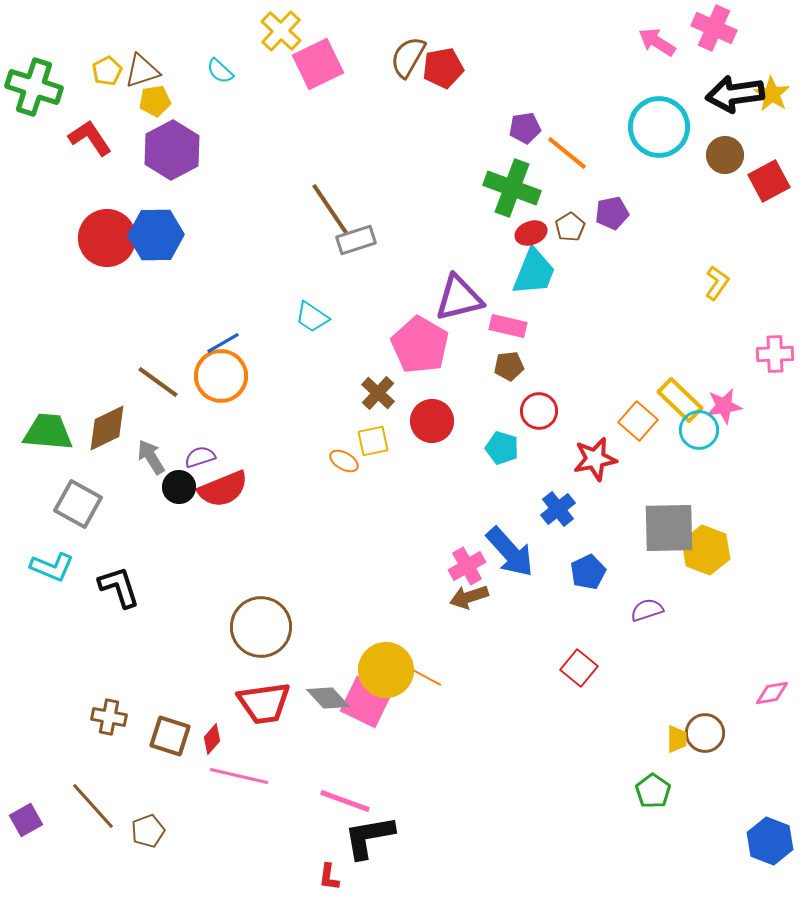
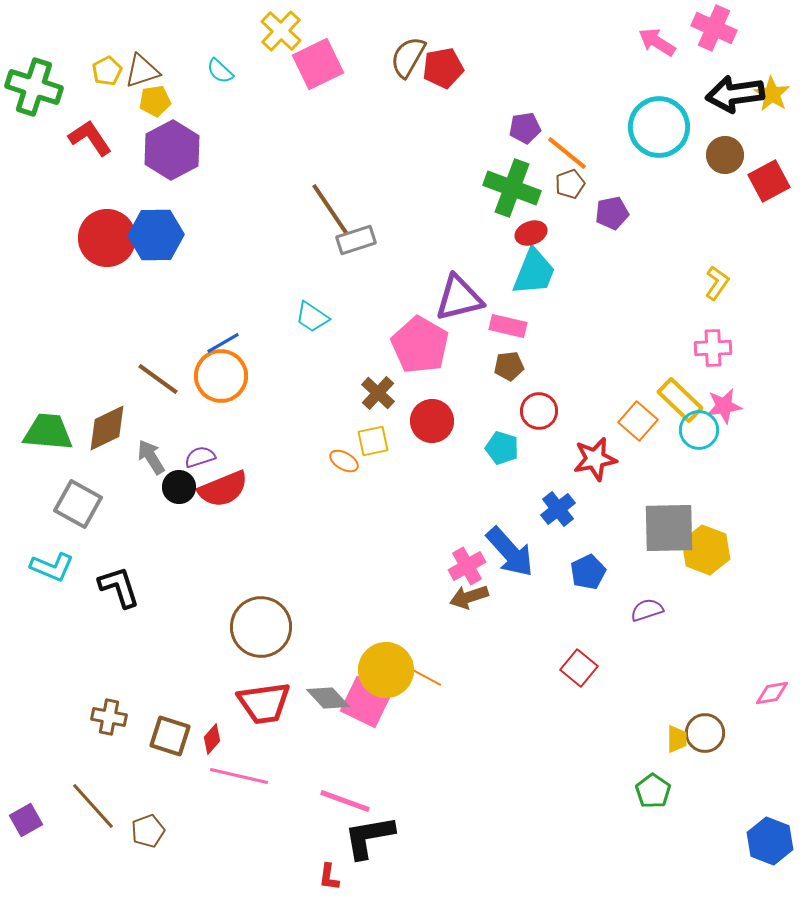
brown pentagon at (570, 227): moved 43 px up; rotated 12 degrees clockwise
pink cross at (775, 354): moved 62 px left, 6 px up
brown line at (158, 382): moved 3 px up
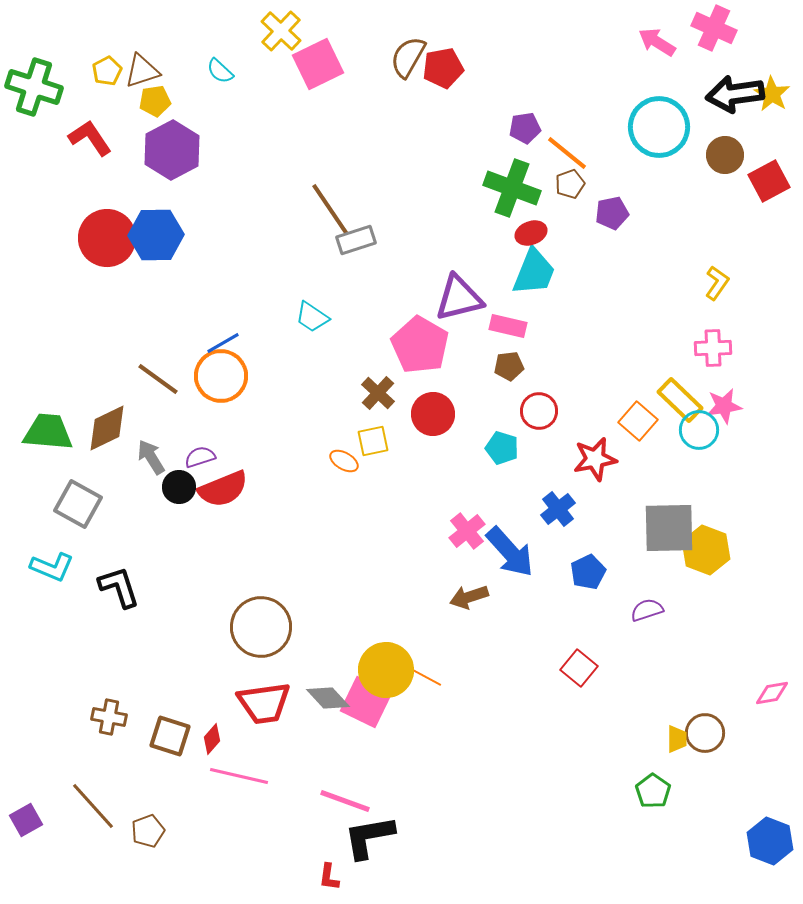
red circle at (432, 421): moved 1 px right, 7 px up
pink cross at (467, 566): moved 35 px up; rotated 9 degrees counterclockwise
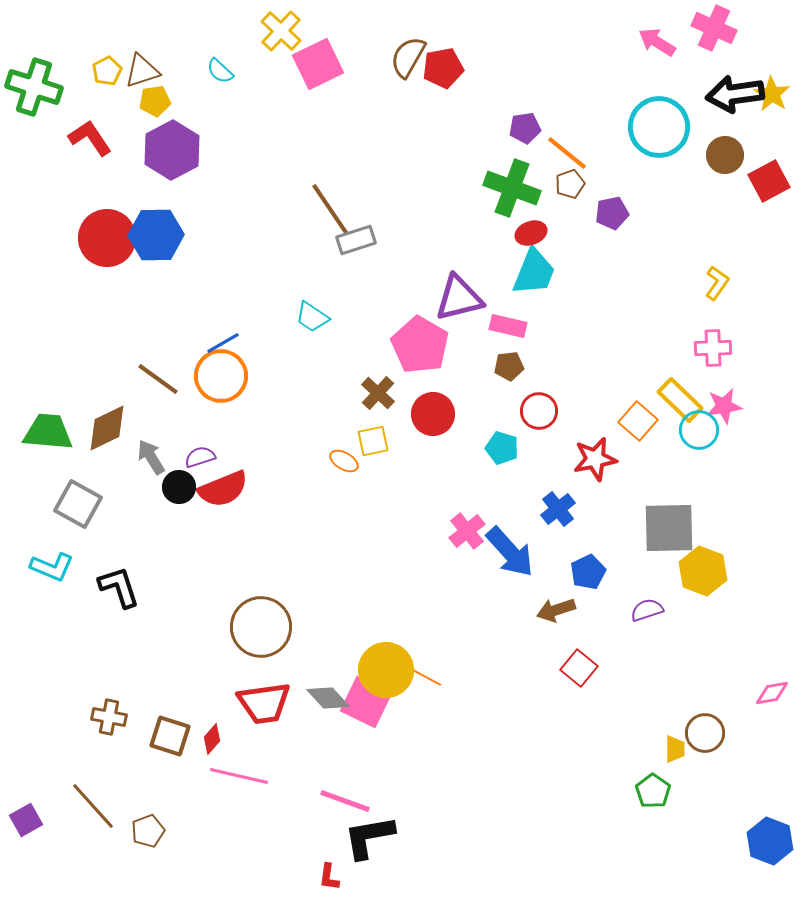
yellow hexagon at (706, 550): moved 3 px left, 21 px down
brown arrow at (469, 597): moved 87 px right, 13 px down
yellow trapezoid at (677, 739): moved 2 px left, 10 px down
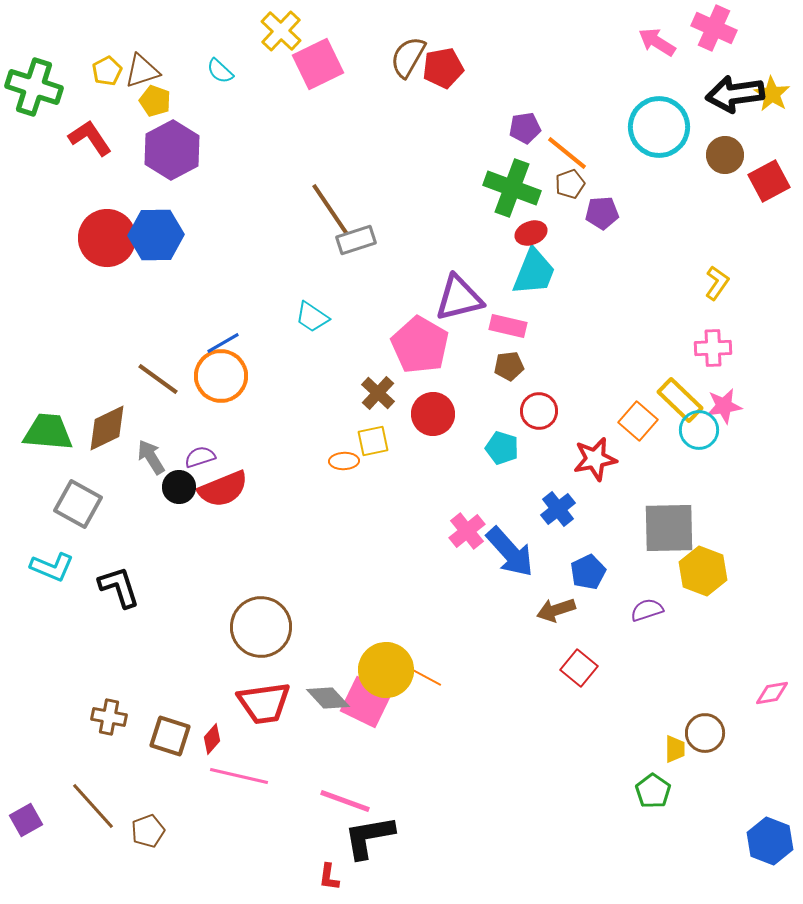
yellow pentagon at (155, 101): rotated 28 degrees clockwise
purple pentagon at (612, 213): moved 10 px left; rotated 8 degrees clockwise
orange ellipse at (344, 461): rotated 32 degrees counterclockwise
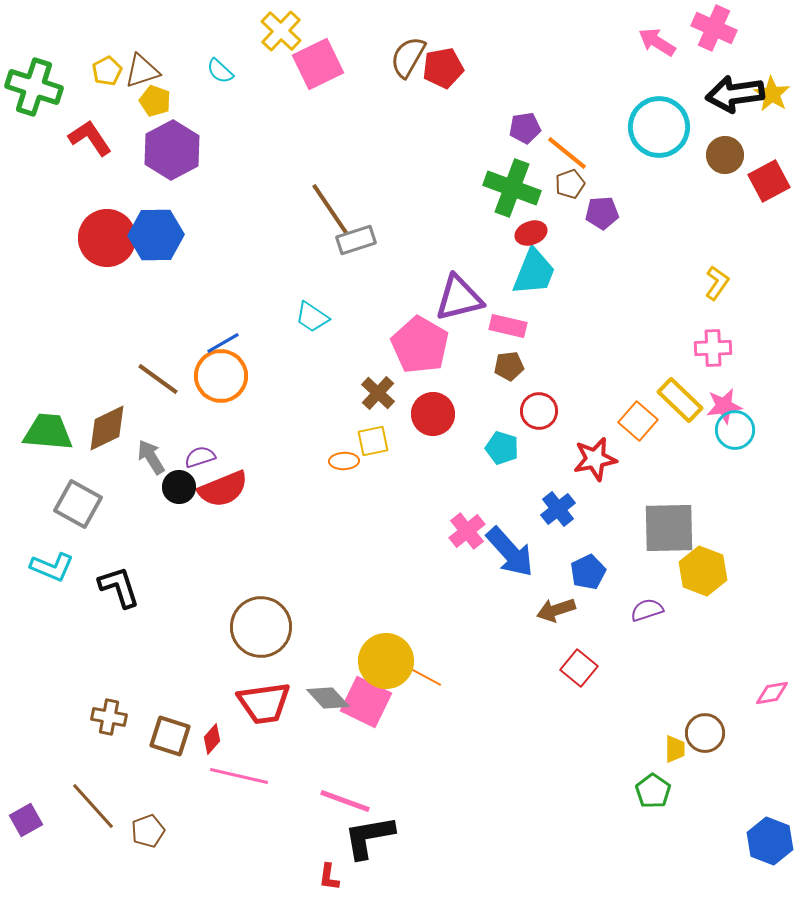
cyan circle at (699, 430): moved 36 px right
yellow circle at (386, 670): moved 9 px up
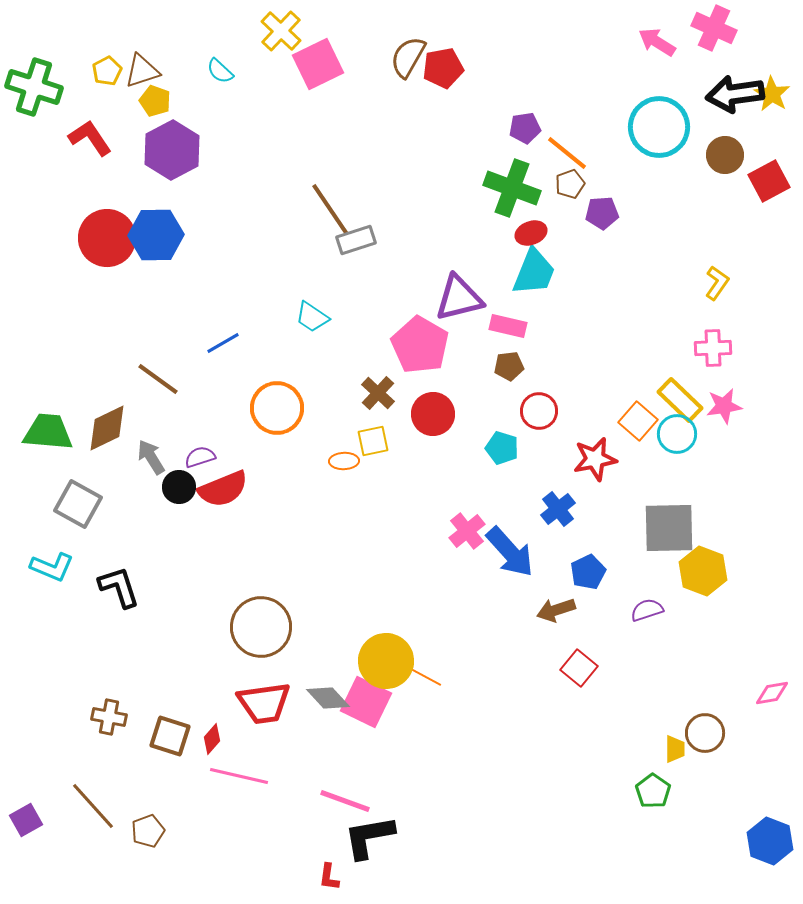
orange circle at (221, 376): moved 56 px right, 32 px down
cyan circle at (735, 430): moved 58 px left, 4 px down
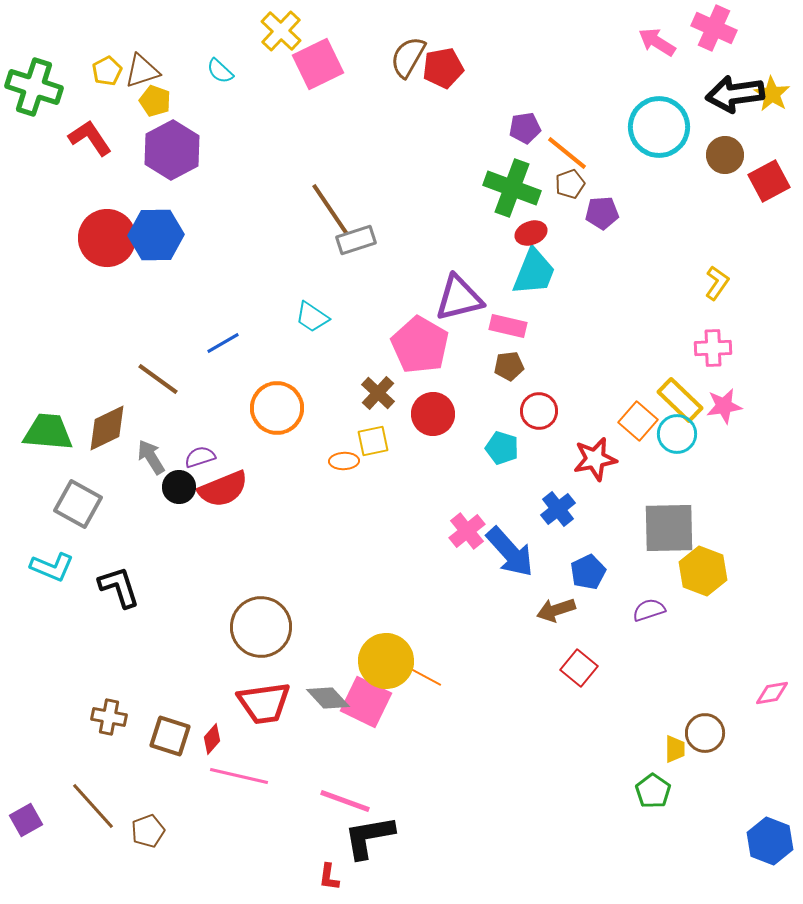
purple semicircle at (647, 610): moved 2 px right
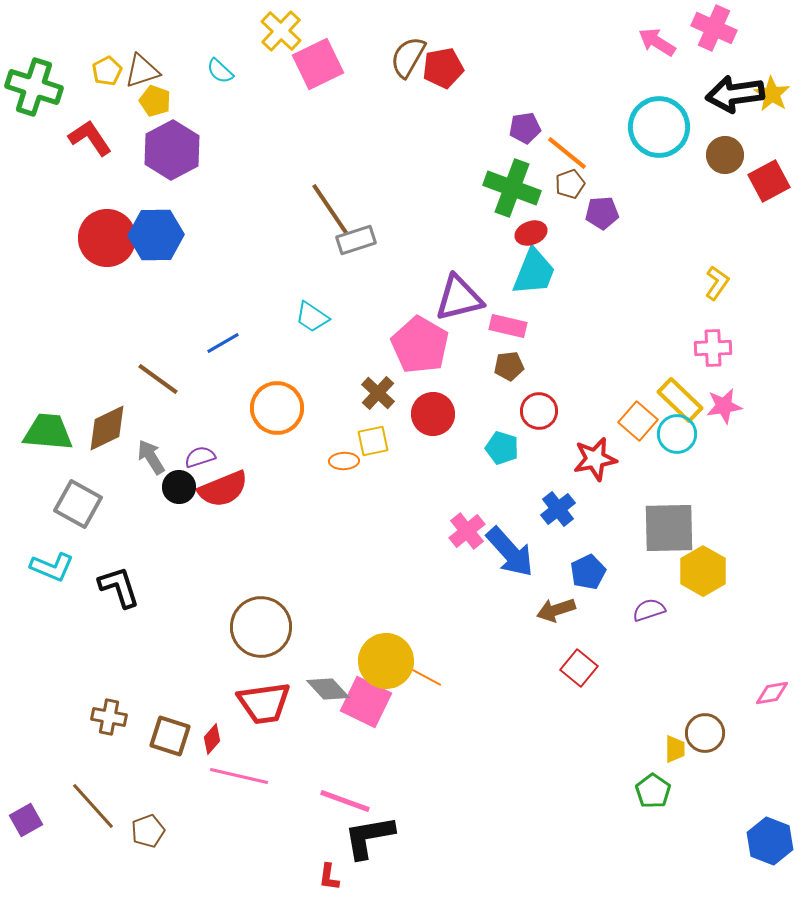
yellow hexagon at (703, 571): rotated 9 degrees clockwise
gray diamond at (328, 698): moved 9 px up
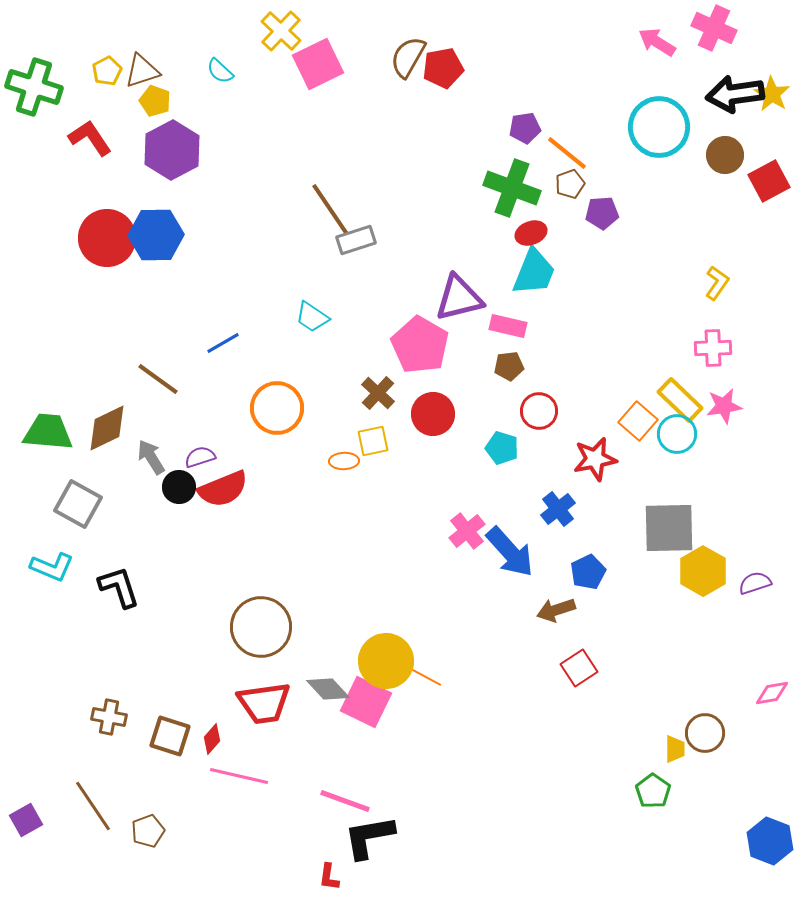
purple semicircle at (649, 610): moved 106 px right, 27 px up
red square at (579, 668): rotated 18 degrees clockwise
brown line at (93, 806): rotated 8 degrees clockwise
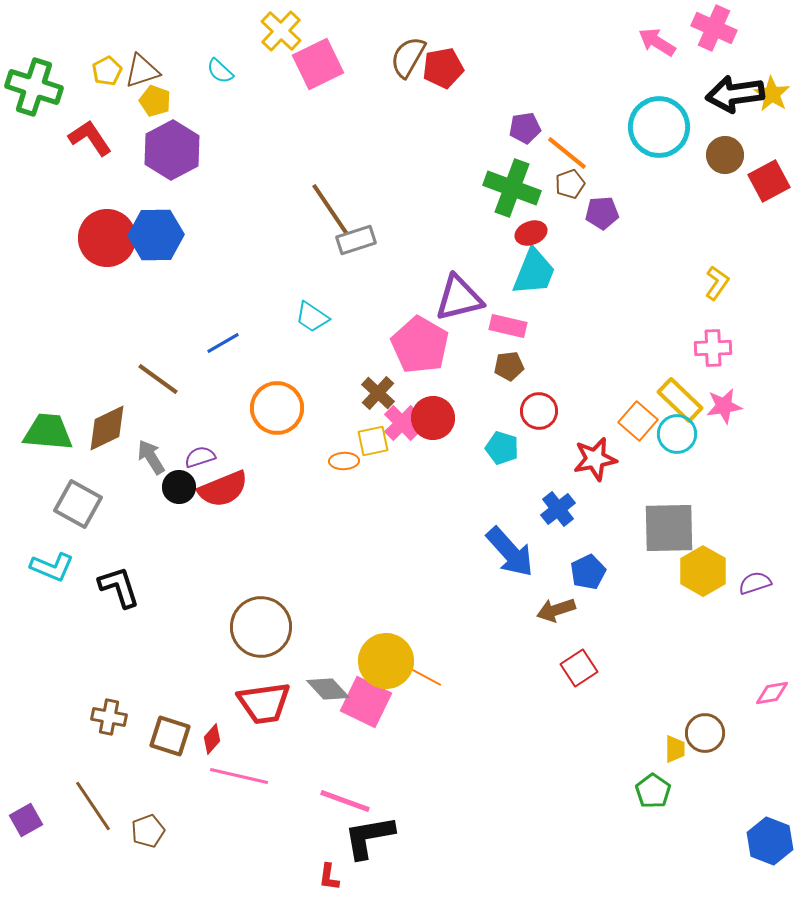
red circle at (433, 414): moved 4 px down
pink cross at (467, 531): moved 65 px left, 108 px up; rotated 6 degrees counterclockwise
